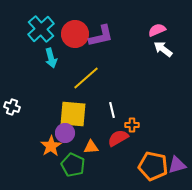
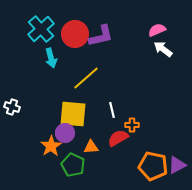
purple triangle: rotated 12 degrees counterclockwise
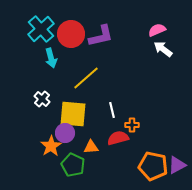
red circle: moved 4 px left
white cross: moved 30 px right, 8 px up; rotated 21 degrees clockwise
red semicircle: rotated 15 degrees clockwise
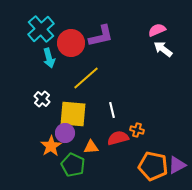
red circle: moved 9 px down
cyan arrow: moved 2 px left
orange cross: moved 5 px right, 5 px down; rotated 16 degrees clockwise
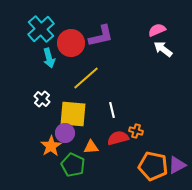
orange cross: moved 1 px left, 1 px down
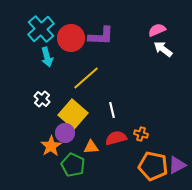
purple L-shape: rotated 16 degrees clockwise
red circle: moved 5 px up
cyan arrow: moved 2 px left, 1 px up
yellow square: rotated 36 degrees clockwise
orange cross: moved 5 px right, 3 px down
red semicircle: moved 2 px left
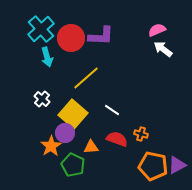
white line: rotated 42 degrees counterclockwise
red semicircle: moved 1 px right, 1 px down; rotated 35 degrees clockwise
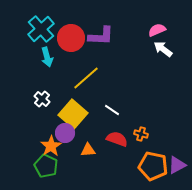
orange triangle: moved 3 px left, 3 px down
green pentagon: moved 27 px left, 1 px down
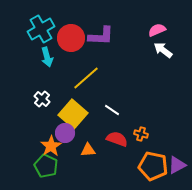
cyan cross: rotated 12 degrees clockwise
white arrow: moved 1 px down
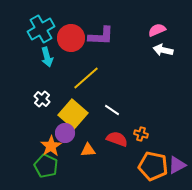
white arrow: rotated 24 degrees counterclockwise
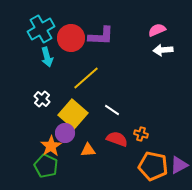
white arrow: rotated 18 degrees counterclockwise
purple triangle: moved 2 px right
